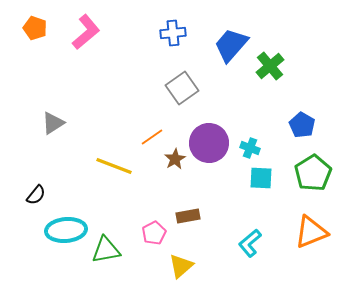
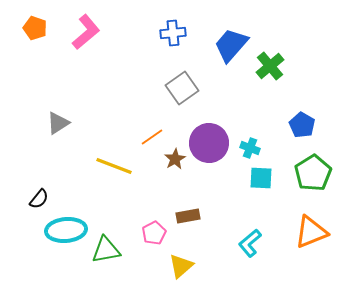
gray triangle: moved 5 px right
black semicircle: moved 3 px right, 4 px down
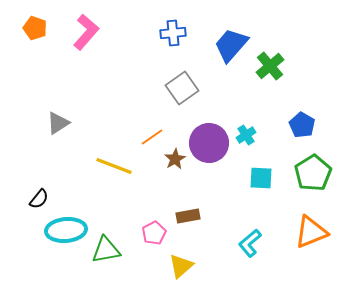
pink L-shape: rotated 9 degrees counterclockwise
cyan cross: moved 4 px left, 13 px up; rotated 36 degrees clockwise
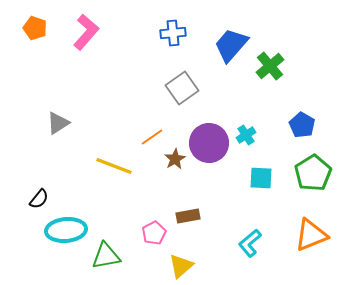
orange triangle: moved 3 px down
green triangle: moved 6 px down
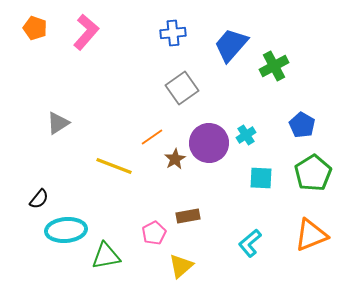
green cross: moved 4 px right; rotated 12 degrees clockwise
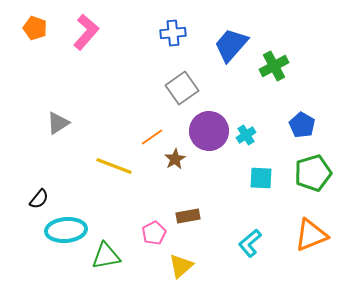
purple circle: moved 12 px up
green pentagon: rotated 15 degrees clockwise
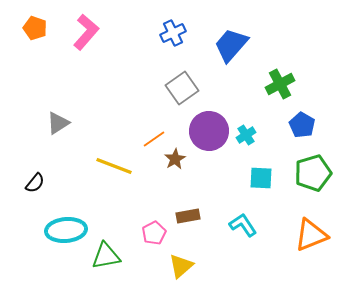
blue cross: rotated 20 degrees counterclockwise
green cross: moved 6 px right, 18 px down
orange line: moved 2 px right, 2 px down
black semicircle: moved 4 px left, 16 px up
cyan L-shape: moved 7 px left, 18 px up; rotated 96 degrees clockwise
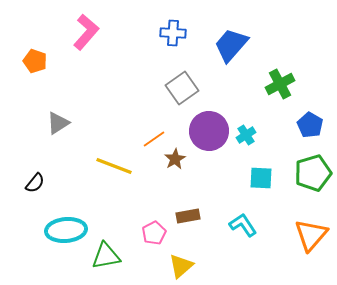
orange pentagon: moved 33 px down
blue cross: rotated 30 degrees clockwise
blue pentagon: moved 8 px right
orange triangle: rotated 27 degrees counterclockwise
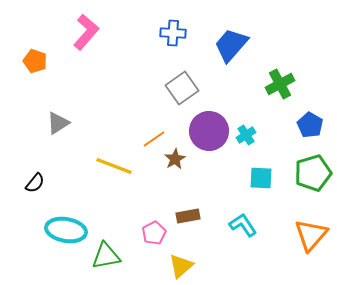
cyan ellipse: rotated 15 degrees clockwise
